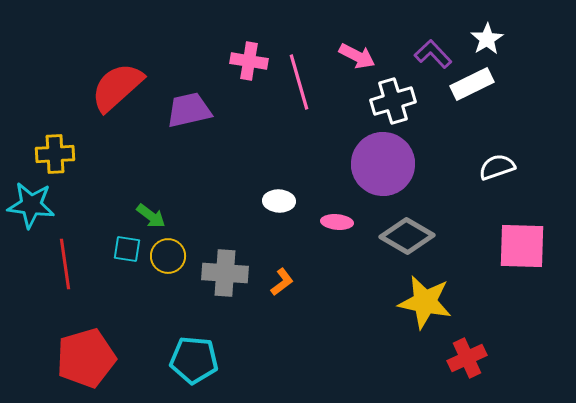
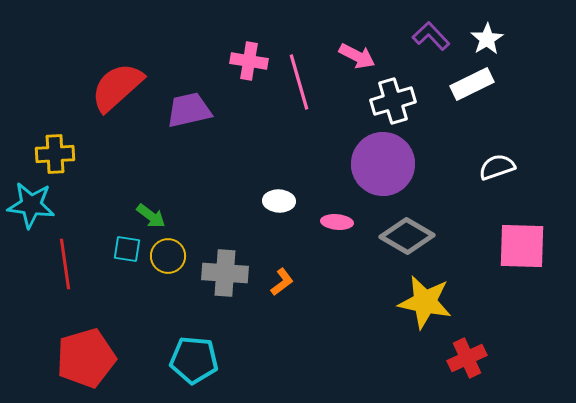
purple L-shape: moved 2 px left, 18 px up
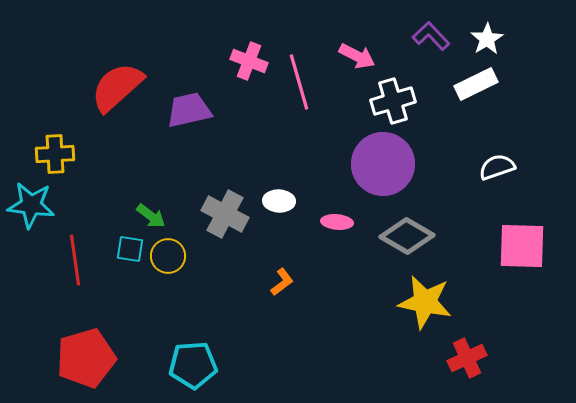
pink cross: rotated 12 degrees clockwise
white rectangle: moved 4 px right
cyan square: moved 3 px right
red line: moved 10 px right, 4 px up
gray cross: moved 59 px up; rotated 24 degrees clockwise
cyan pentagon: moved 1 px left, 5 px down; rotated 9 degrees counterclockwise
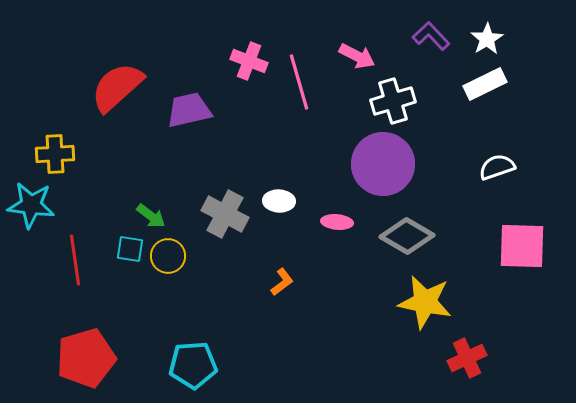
white rectangle: moved 9 px right
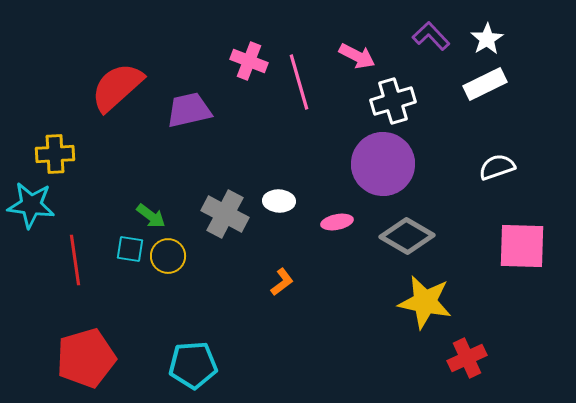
pink ellipse: rotated 16 degrees counterclockwise
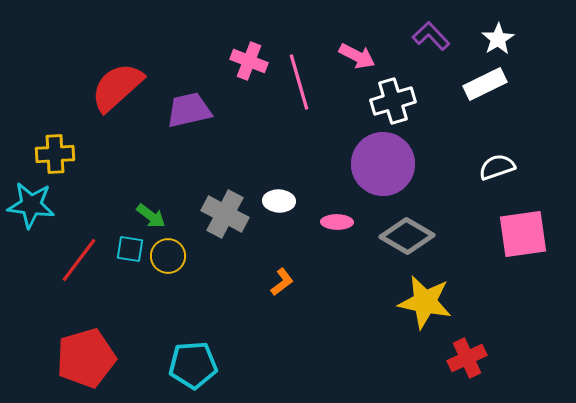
white star: moved 11 px right
pink ellipse: rotated 12 degrees clockwise
pink square: moved 1 px right, 12 px up; rotated 10 degrees counterclockwise
red line: moved 4 px right; rotated 45 degrees clockwise
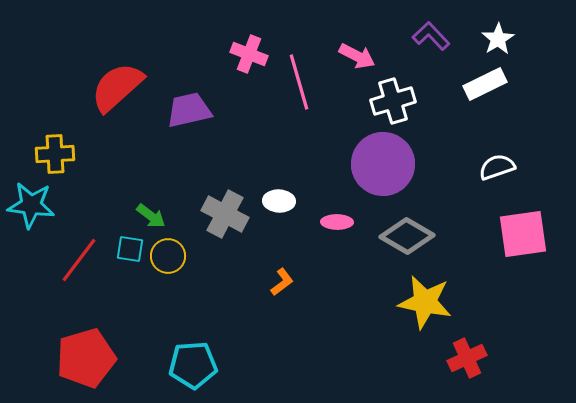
pink cross: moved 7 px up
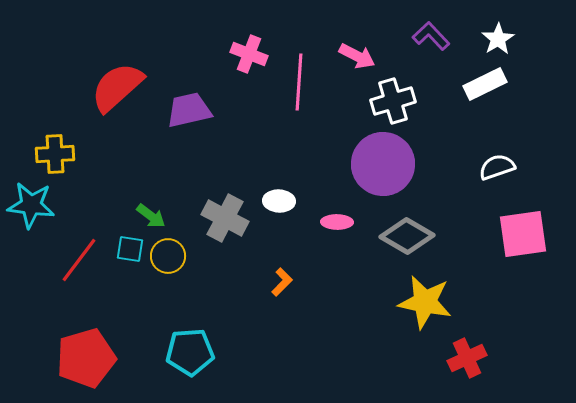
pink line: rotated 20 degrees clockwise
gray cross: moved 4 px down
orange L-shape: rotated 8 degrees counterclockwise
cyan pentagon: moved 3 px left, 13 px up
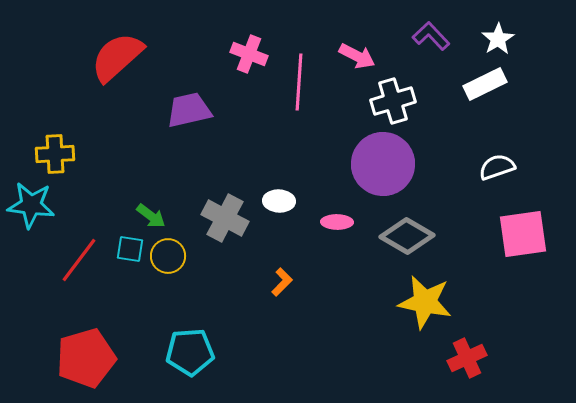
red semicircle: moved 30 px up
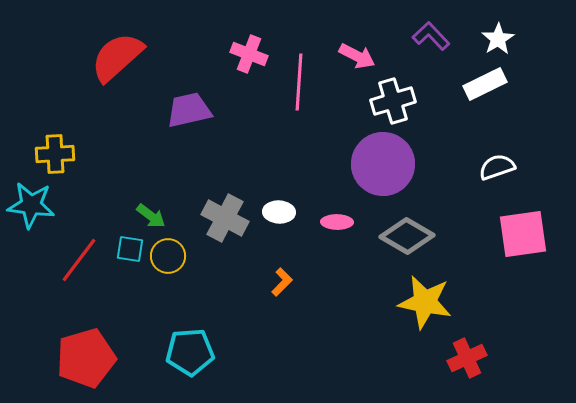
white ellipse: moved 11 px down
